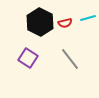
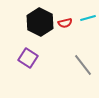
gray line: moved 13 px right, 6 px down
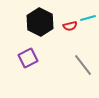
red semicircle: moved 5 px right, 3 px down
purple square: rotated 30 degrees clockwise
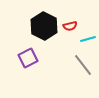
cyan line: moved 21 px down
black hexagon: moved 4 px right, 4 px down
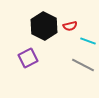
cyan line: moved 2 px down; rotated 35 degrees clockwise
gray line: rotated 25 degrees counterclockwise
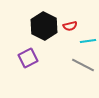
cyan line: rotated 28 degrees counterclockwise
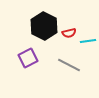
red semicircle: moved 1 px left, 7 px down
gray line: moved 14 px left
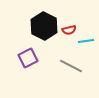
red semicircle: moved 3 px up
cyan line: moved 2 px left
gray line: moved 2 px right, 1 px down
